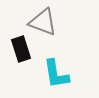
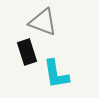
black rectangle: moved 6 px right, 3 px down
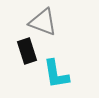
black rectangle: moved 1 px up
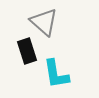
gray triangle: moved 1 px right; rotated 20 degrees clockwise
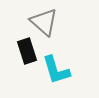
cyan L-shape: moved 4 px up; rotated 8 degrees counterclockwise
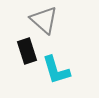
gray triangle: moved 2 px up
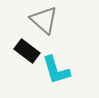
black rectangle: rotated 35 degrees counterclockwise
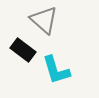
black rectangle: moved 4 px left, 1 px up
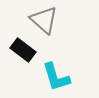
cyan L-shape: moved 7 px down
